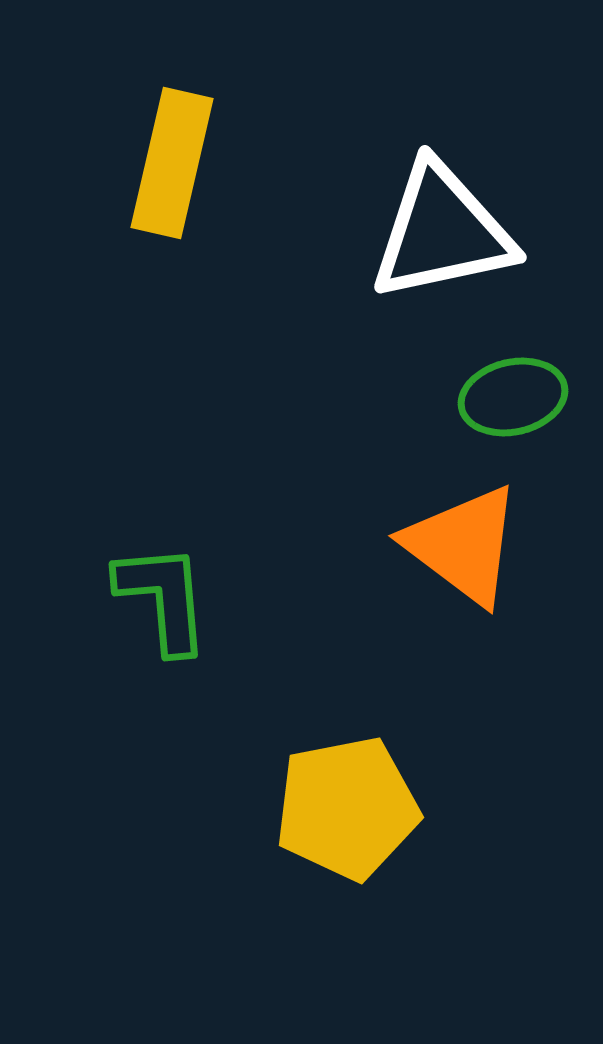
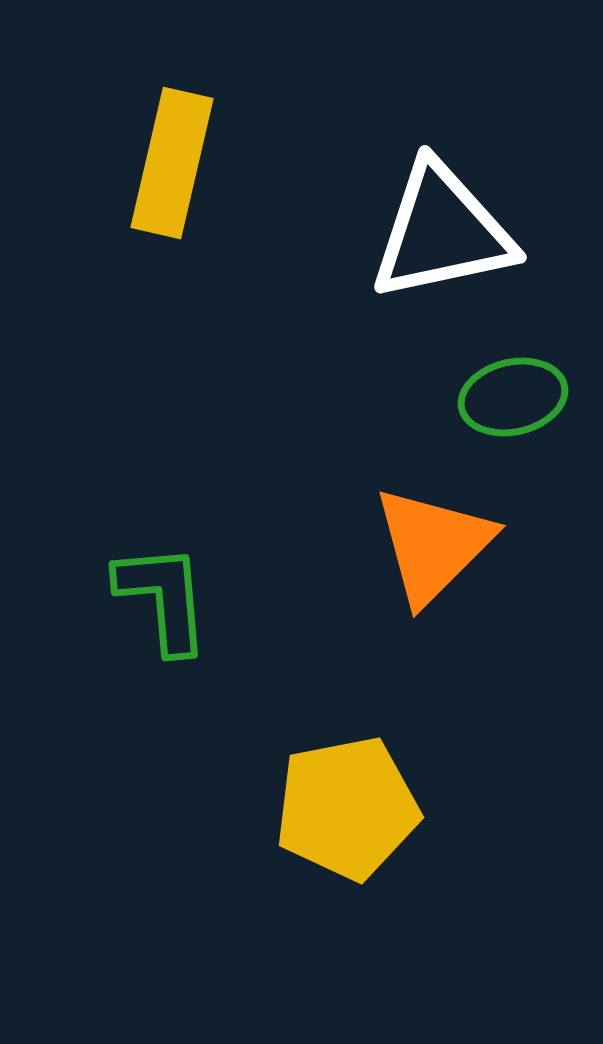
orange triangle: moved 30 px left; rotated 38 degrees clockwise
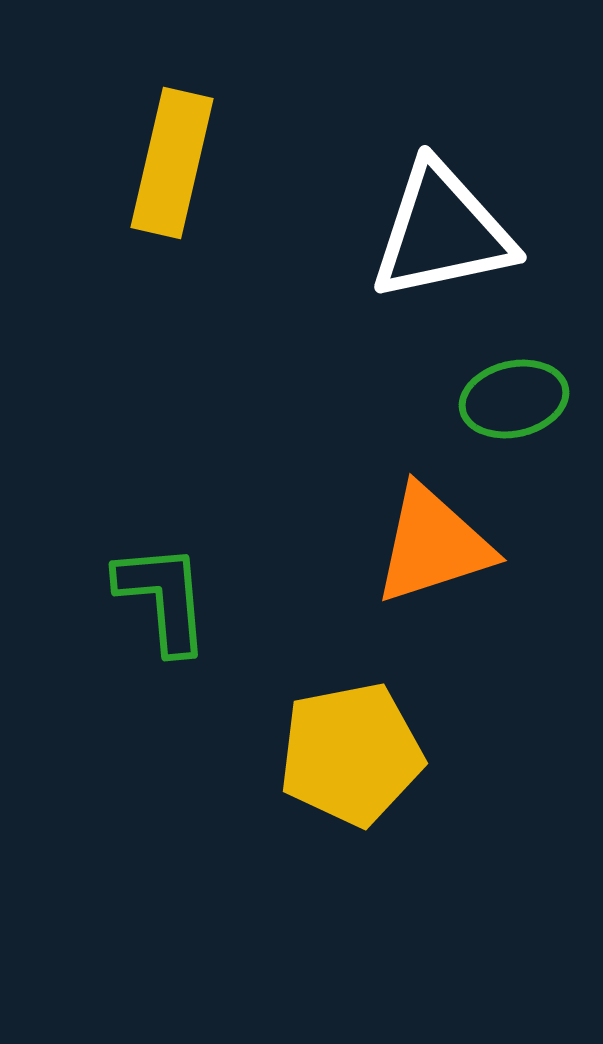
green ellipse: moved 1 px right, 2 px down
orange triangle: rotated 27 degrees clockwise
yellow pentagon: moved 4 px right, 54 px up
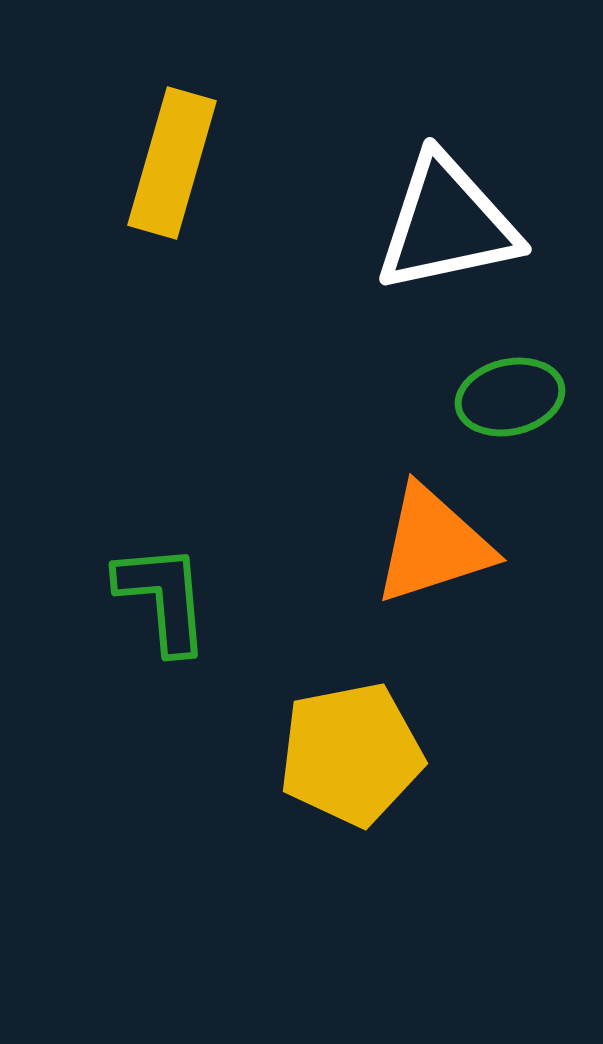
yellow rectangle: rotated 3 degrees clockwise
white triangle: moved 5 px right, 8 px up
green ellipse: moved 4 px left, 2 px up
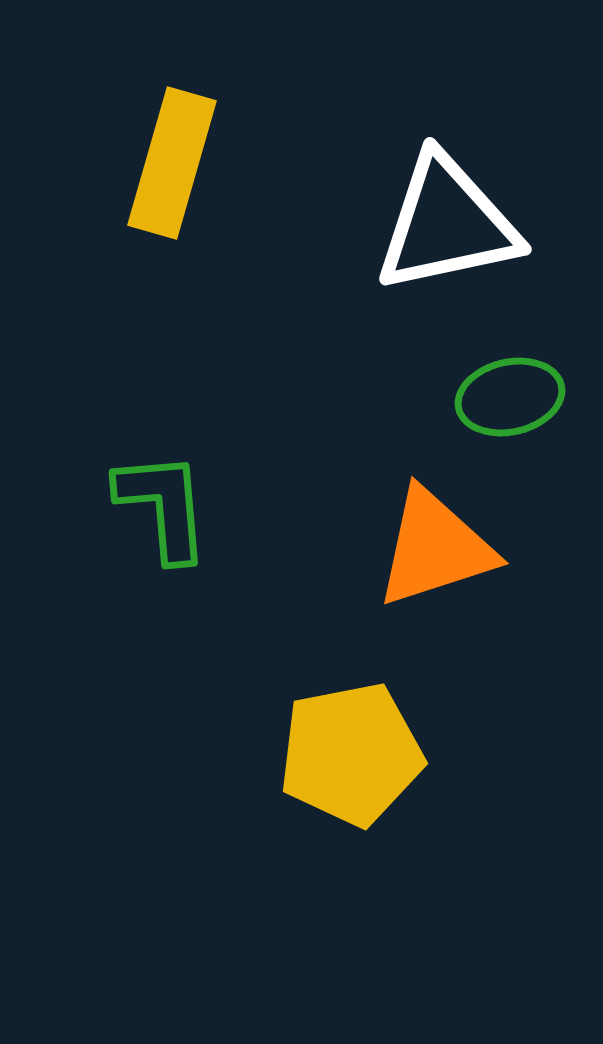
orange triangle: moved 2 px right, 3 px down
green L-shape: moved 92 px up
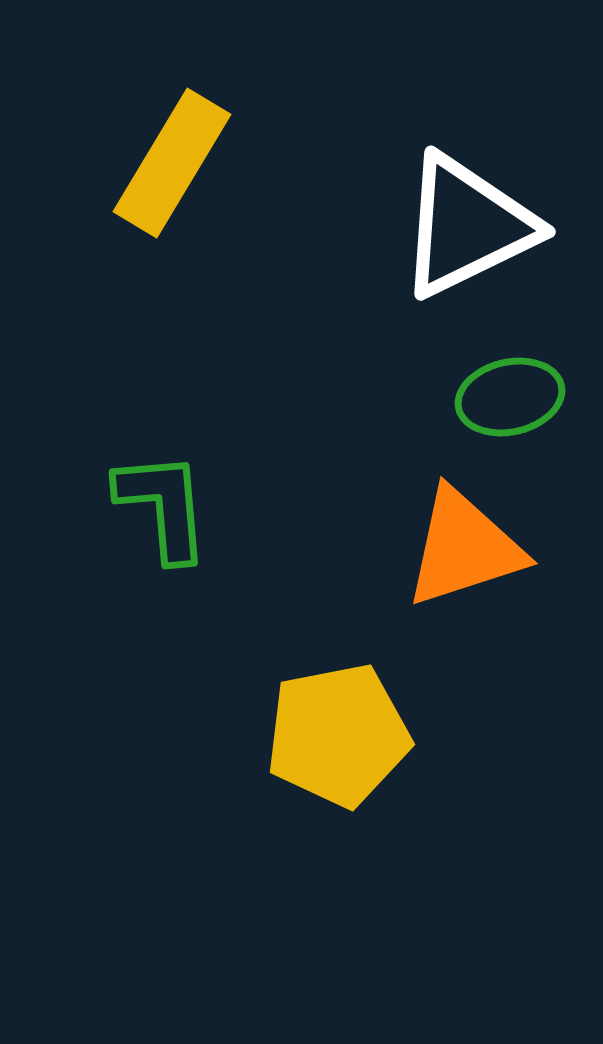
yellow rectangle: rotated 15 degrees clockwise
white triangle: moved 20 px right, 2 px down; rotated 14 degrees counterclockwise
orange triangle: moved 29 px right
yellow pentagon: moved 13 px left, 19 px up
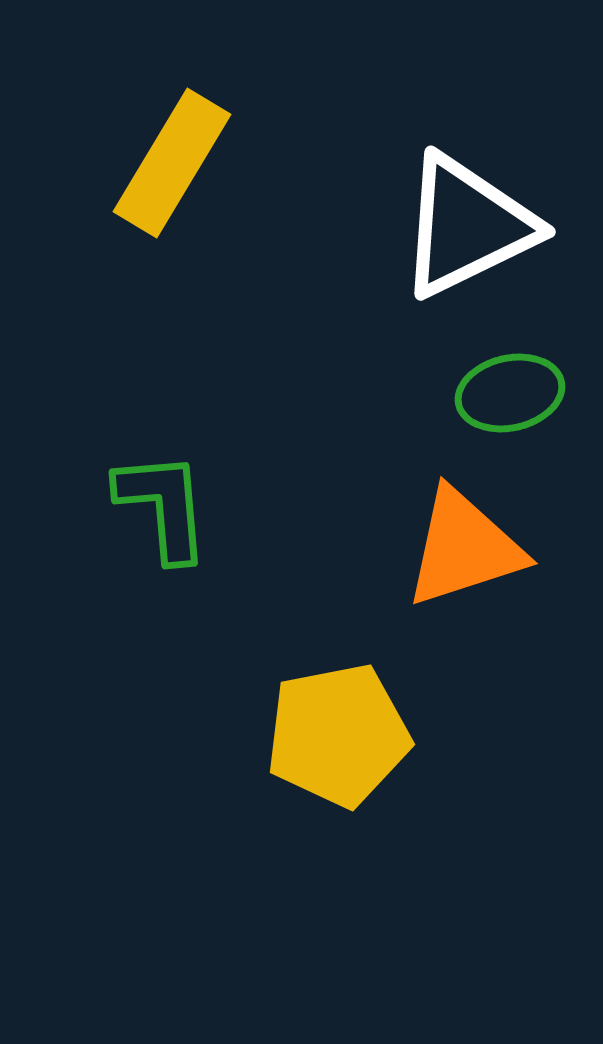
green ellipse: moved 4 px up
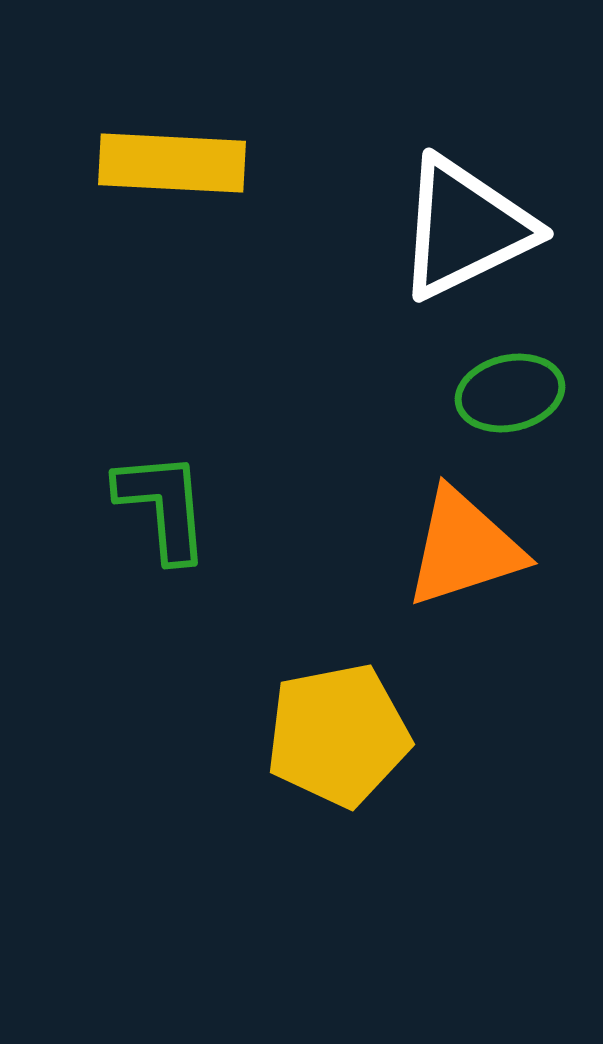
yellow rectangle: rotated 62 degrees clockwise
white triangle: moved 2 px left, 2 px down
